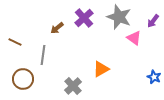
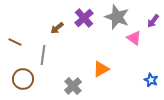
gray star: moved 2 px left
blue star: moved 3 px left, 3 px down
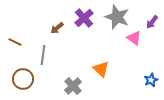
purple arrow: moved 1 px left, 1 px down
orange triangle: rotated 48 degrees counterclockwise
blue star: rotated 24 degrees clockwise
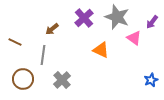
brown arrow: moved 5 px left, 1 px down
orange triangle: moved 19 px up; rotated 18 degrees counterclockwise
gray cross: moved 11 px left, 6 px up
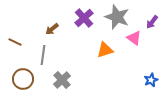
orange triangle: moved 4 px right; rotated 42 degrees counterclockwise
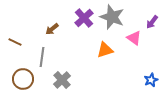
gray star: moved 5 px left
gray line: moved 1 px left, 2 px down
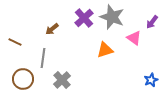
gray line: moved 1 px right, 1 px down
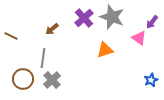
pink triangle: moved 5 px right
brown line: moved 4 px left, 6 px up
gray cross: moved 10 px left
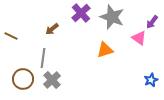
purple cross: moved 3 px left, 5 px up
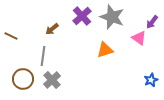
purple cross: moved 1 px right, 3 px down
gray line: moved 2 px up
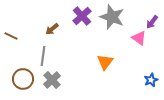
orange triangle: moved 12 px down; rotated 36 degrees counterclockwise
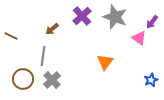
gray star: moved 3 px right
